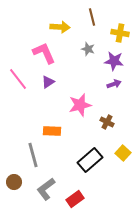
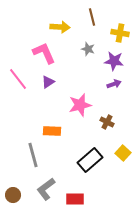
brown circle: moved 1 px left, 13 px down
red rectangle: rotated 36 degrees clockwise
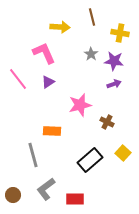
gray star: moved 3 px right, 5 px down; rotated 16 degrees clockwise
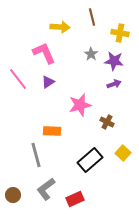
gray line: moved 3 px right
red rectangle: rotated 24 degrees counterclockwise
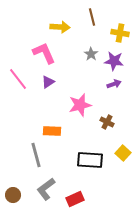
black rectangle: rotated 45 degrees clockwise
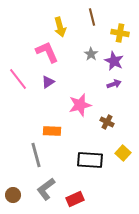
yellow arrow: rotated 72 degrees clockwise
pink L-shape: moved 3 px right, 1 px up
purple star: rotated 18 degrees clockwise
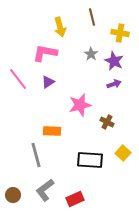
pink L-shape: moved 2 px left, 1 px down; rotated 55 degrees counterclockwise
gray L-shape: moved 1 px left, 1 px down
